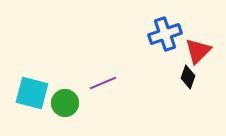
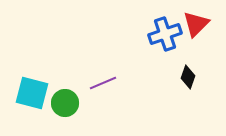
red triangle: moved 2 px left, 27 px up
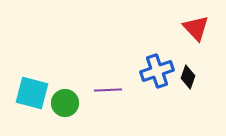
red triangle: moved 4 px down; rotated 28 degrees counterclockwise
blue cross: moved 8 px left, 37 px down
purple line: moved 5 px right, 7 px down; rotated 20 degrees clockwise
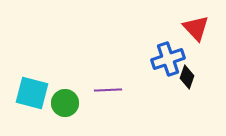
blue cross: moved 11 px right, 12 px up
black diamond: moved 1 px left
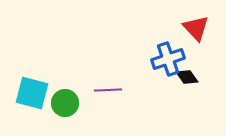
black diamond: rotated 55 degrees counterclockwise
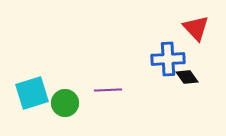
blue cross: rotated 16 degrees clockwise
cyan square: rotated 32 degrees counterclockwise
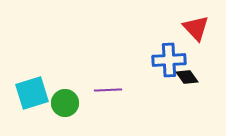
blue cross: moved 1 px right, 1 px down
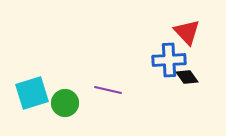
red triangle: moved 9 px left, 4 px down
purple line: rotated 16 degrees clockwise
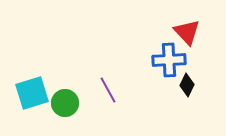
black diamond: moved 8 px down; rotated 60 degrees clockwise
purple line: rotated 48 degrees clockwise
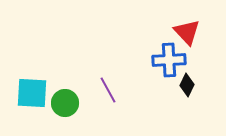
cyan square: rotated 20 degrees clockwise
